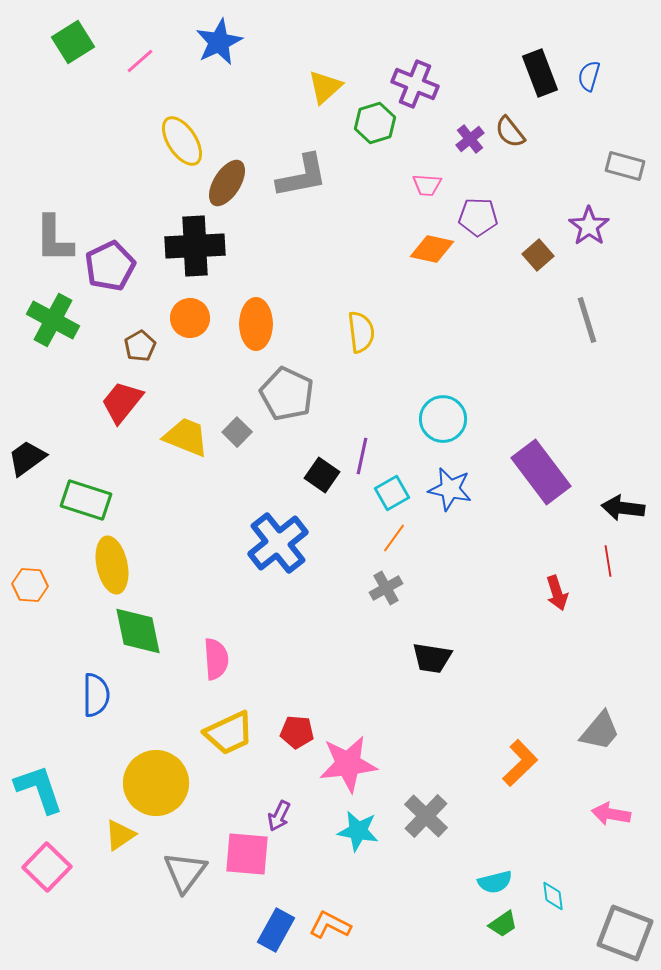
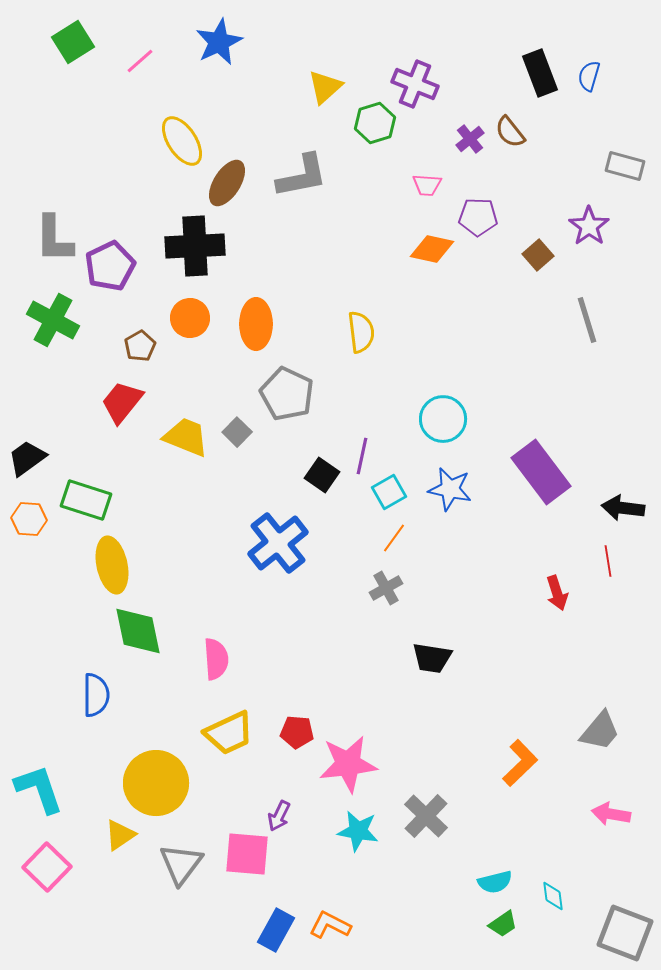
cyan square at (392, 493): moved 3 px left, 1 px up
orange hexagon at (30, 585): moved 1 px left, 66 px up
gray triangle at (185, 872): moved 4 px left, 8 px up
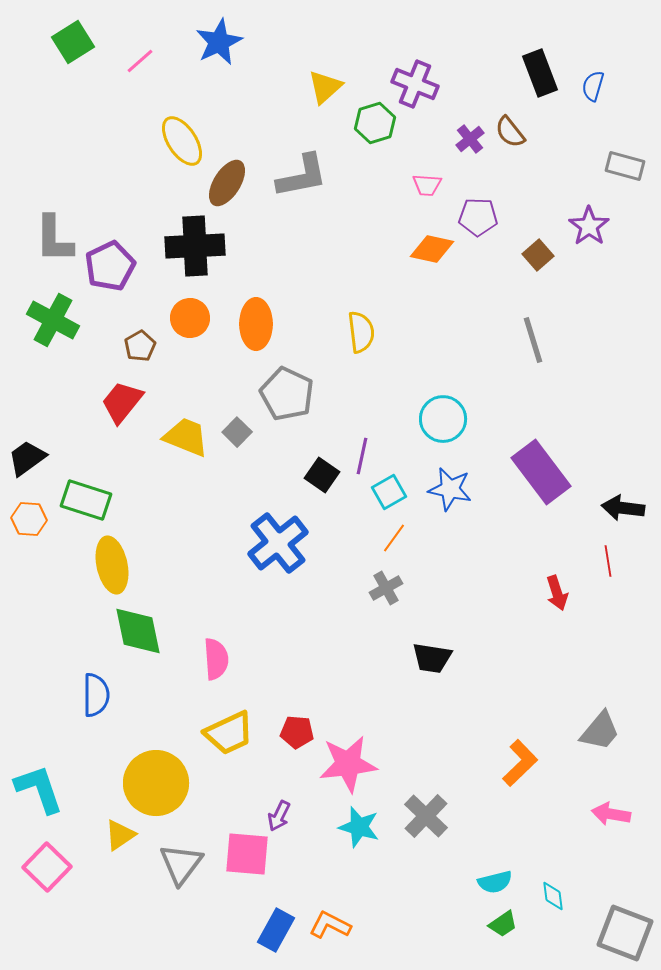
blue semicircle at (589, 76): moved 4 px right, 10 px down
gray line at (587, 320): moved 54 px left, 20 px down
cyan star at (358, 831): moved 1 px right, 4 px up; rotated 6 degrees clockwise
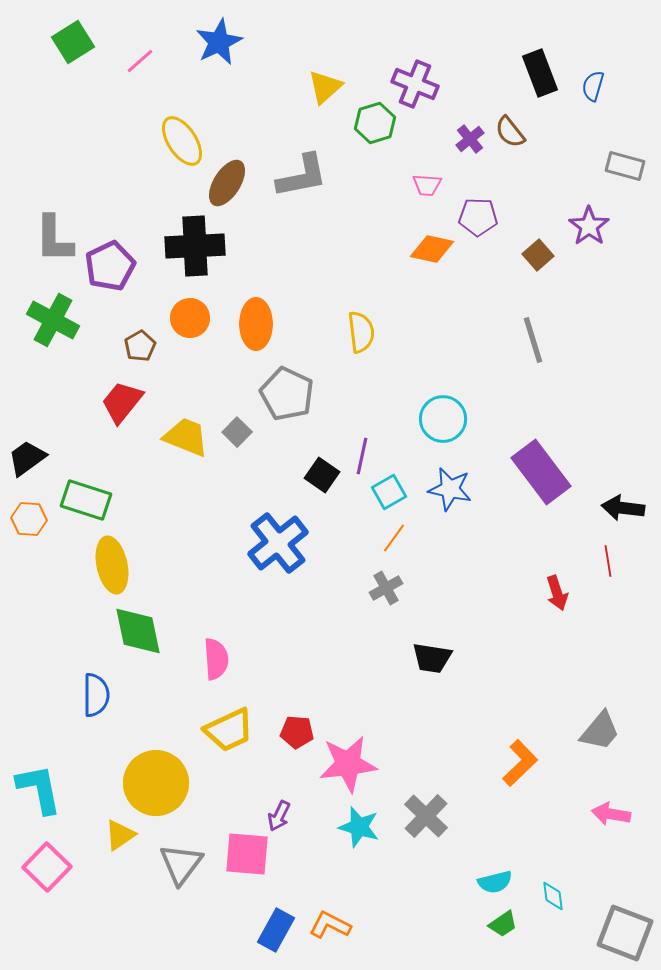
yellow trapezoid at (229, 733): moved 3 px up
cyan L-shape at (39, 789): rotated 8 degrees clockwise
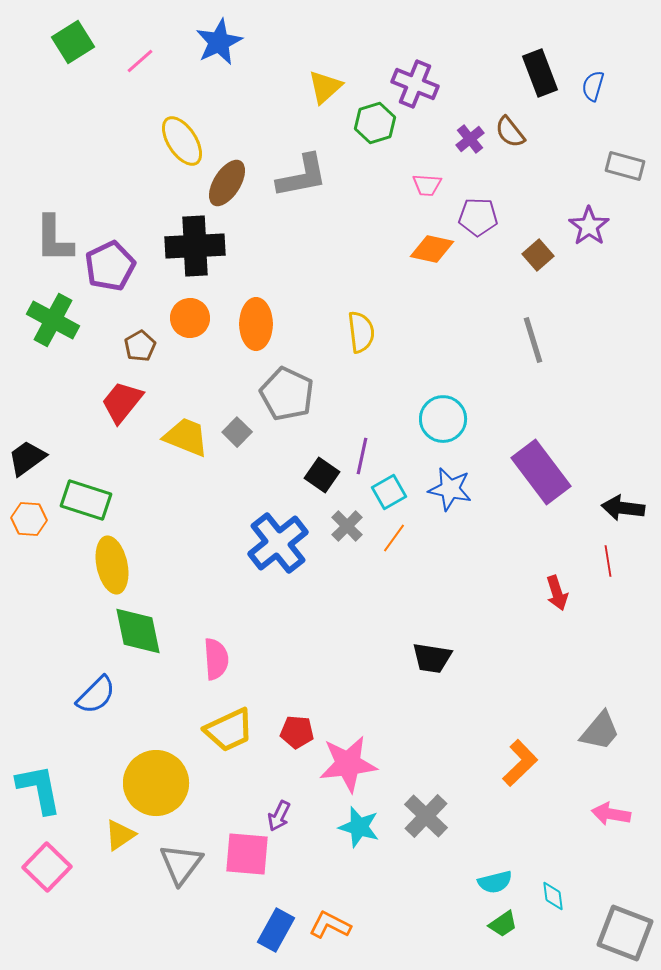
gray cross at (386, 588): moved 39 px left, 62 px up; rotated 16 degrees counterclockwise
blue semicircle at (96, 695): rotated 45 degrees clockwise
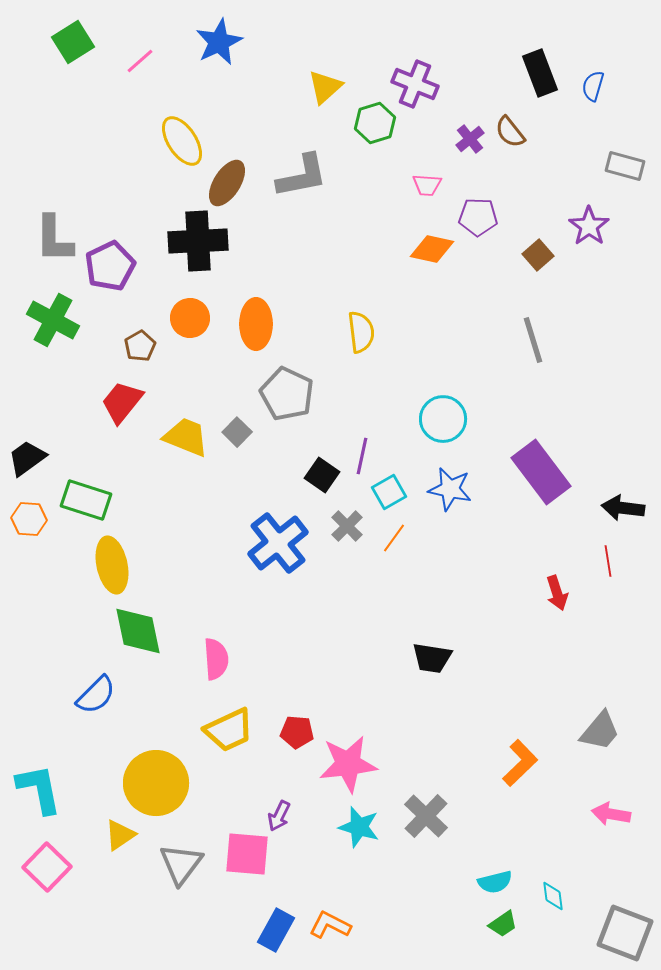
black cross at (195, 246): moved 3 px right, 5 px up
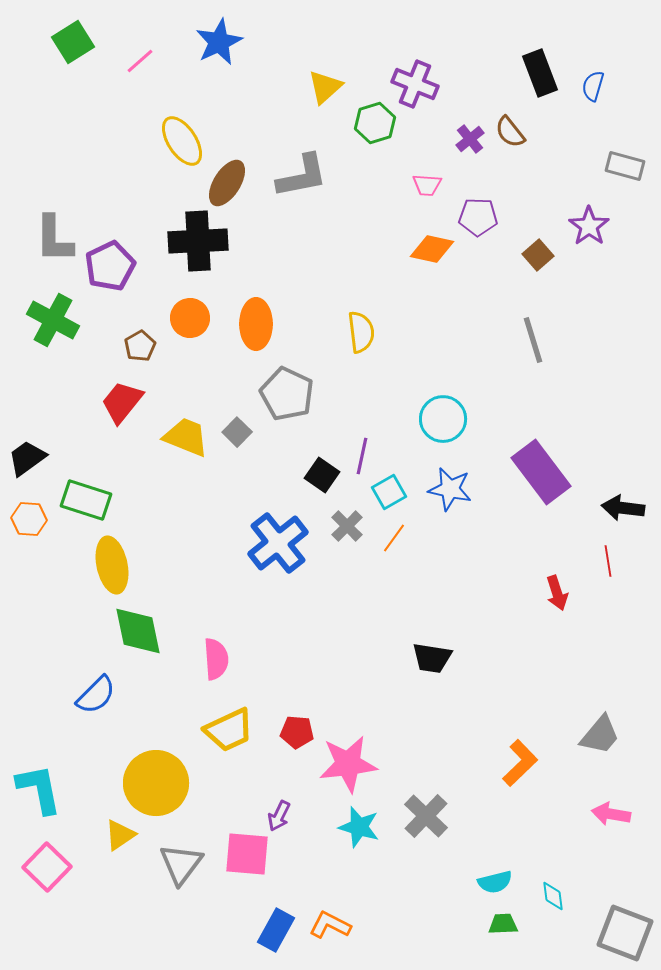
gray trapezoid at (600, 731): moved 4 px down
green trapezoid at (503, 924): rotated 148 degrees counterclockwise
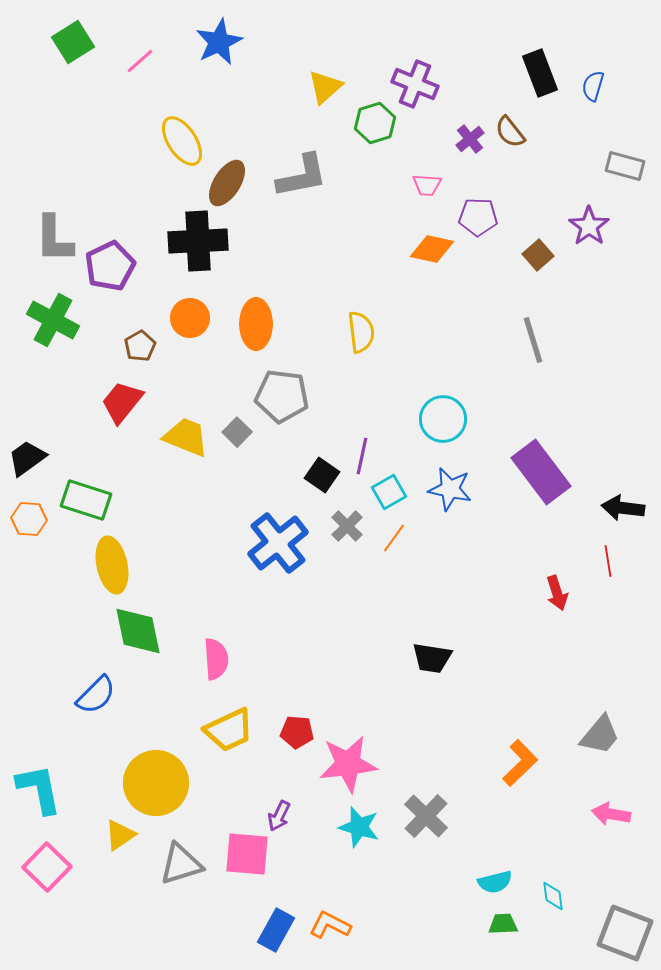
gray pentagon at (287, 394): moved 5 px left, 2 px down; rotated 18 degrees counterclockwise
gray triangle at (181, 864): rotated 36 degrees clockwise
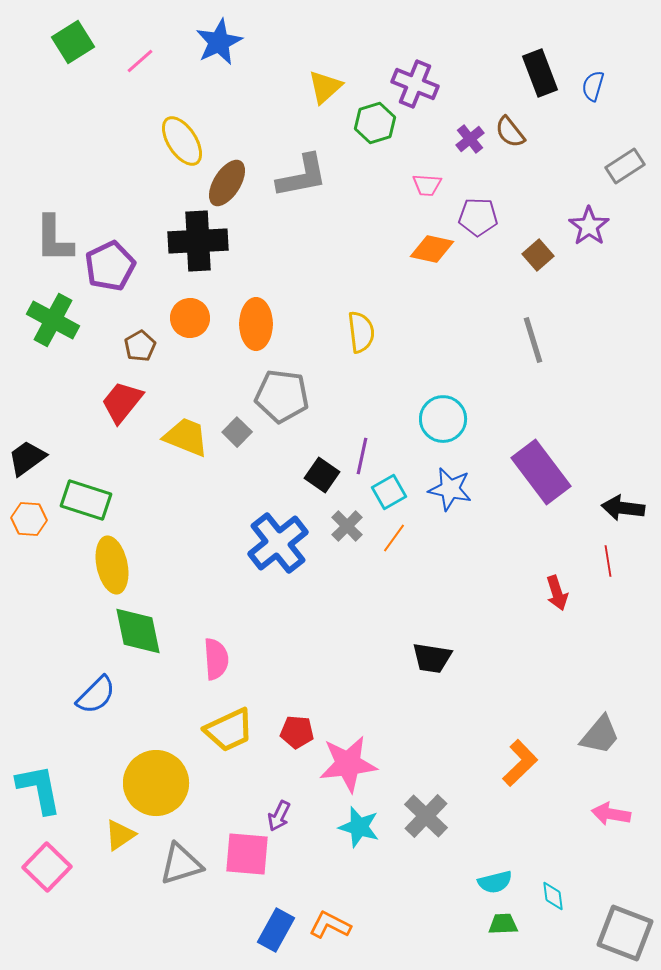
gray rectangle at (625, 166): rotated 48 degrees counterclockwise
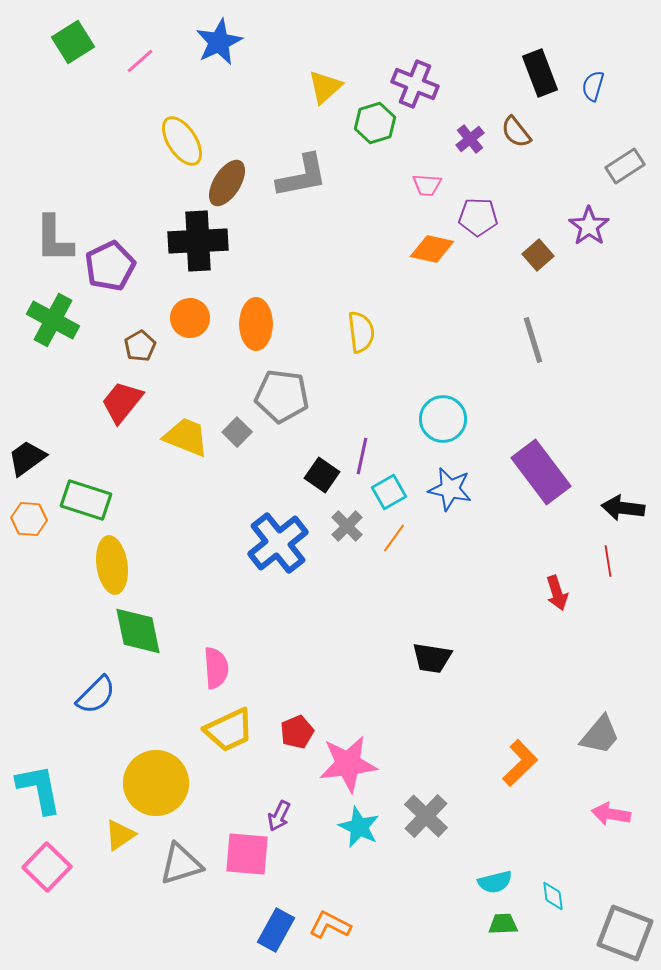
brown semicircle at (510, 132): moved 6 px right
yellow ellipse at (112, 565): rotated 4 degrees clockwise
pink semicircle at (216, 659): moved 9 px down
red pentagon at (297, 732): rotated 28 degrees counterclockwise
cyan star at (359, 827): rotated 9 degrees clockwise
